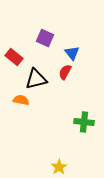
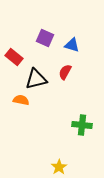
blue triangle: moved 8 px up; rotated 35 degrees counterclockwise
green cross: moved 2 px left, 3 px down
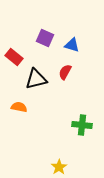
orange semicircle: moved 2 px left, 7 px down
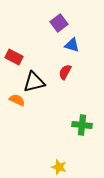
purple square: moved 14 px right, 15 px up; rotated 30 degrees clockwise
red rectangle: rotated 12 degrees counterclockwise
black triangle: moved 2 px left, 3 px down
orange semicircle: moved 2 px left, 7 px up; rotated 14 degrees clockwise
yellow star: rotated 21 degrees counterclockwise
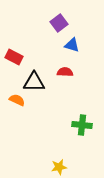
red semicircle: rotated 63 degrees clockwise
black triangle: rotated 15 degrees clockwise
yellow star: rotated 28 degrees counterclockwise
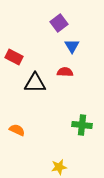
blue triangle: moved 1 px down; rotated 42 degrees clockwise
black triangle: moved 1 px right, 1 px down
orange semicircle: moved 30 px down
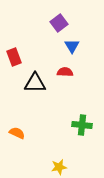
red rectangle: rotated 42 degrees clockwise
orange semicircle: moved 3 px down
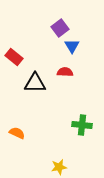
purple square: moved 1 px right, 5 px down
red rectangle: rotated 30 degrees counterclockwise
